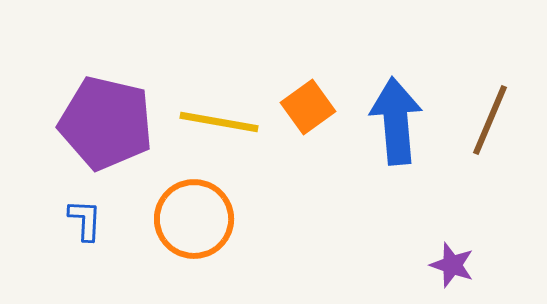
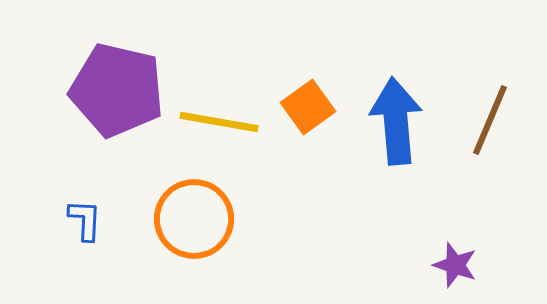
purple pentagon: moved 11 px right, 33 px up
purple star: moved 3 px right
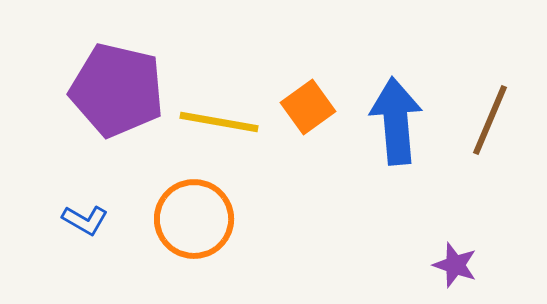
blue L-shape: rotated 117 degrees clockwise
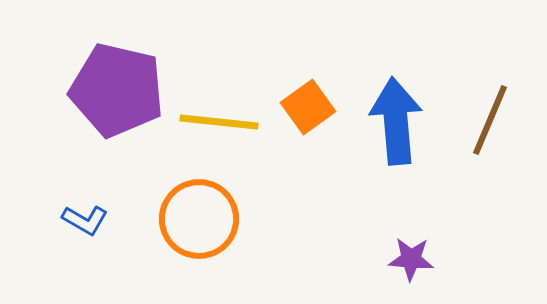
yellow line: rotated 4 degrees counterclockwise
orange circle: moved 5 px right
purple star: moved 44 px left, 6 px up; rotated 15 degrees counterclockwise
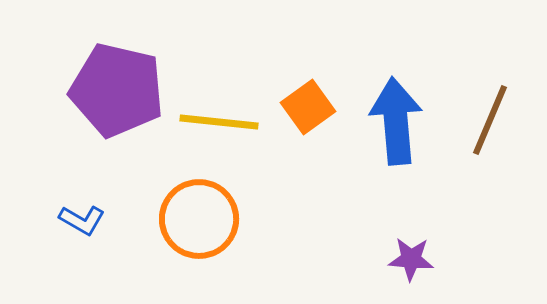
blue L-shape: moved 3 px left
